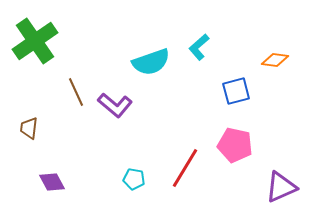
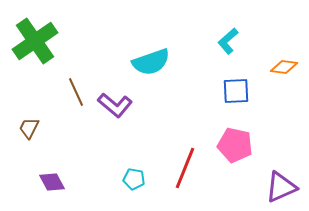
cyan L-shape: moved 29 px right, 6 px up
orange diamond: moved 9 px right, 7 px down
blue square: rotated 12 degrees clockwise
brown trapezoid: rotated 20 degrees clockwise
red line: rotated 9 degrees counterclockwise
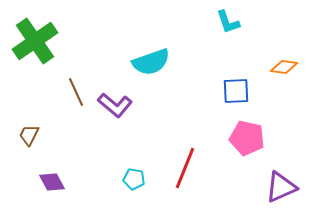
cyan L-shape: moved 19 px up; rotated 68 degrees counterclockwise
brown trapezoid: moved 7 px down
pink pentagon: moved 12 px right, 7 px up
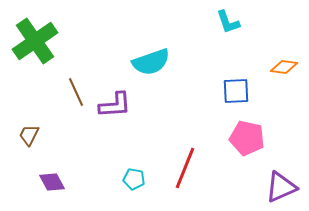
purple L-shape: rotated 44 degrees counterclockwise
